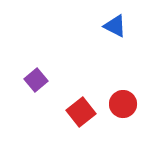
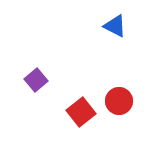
red circle: moved 4 px left, 3 px up
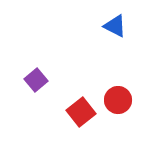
red circle: moved 1 px left, 1 px up
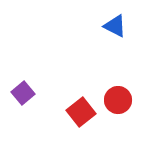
purple square: moved 13 px left, 13 px down
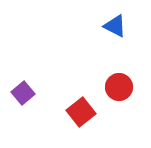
red circle: moved 1 px right, 13 px up
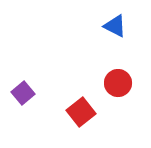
red circle: moved 1 px left, 4 px up
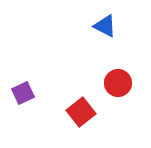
blue triangle: moved 10 px left
purple square: rotated 15 degrees clockwise
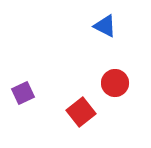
red circle: moved 3 px left
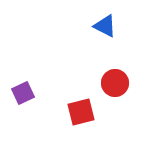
red square: rotated 24 degrees clockwise
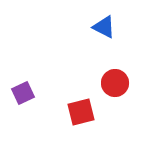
blue triangle: moved 1 px left, 1 px down
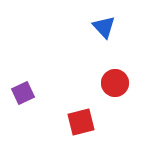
blue triangle: rotated 20 degrees clockwise
red square: moved 10 px down
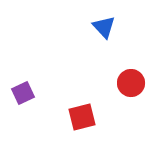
red circle: moved 16 px right
red square: moved 1 px right, 5 px up
